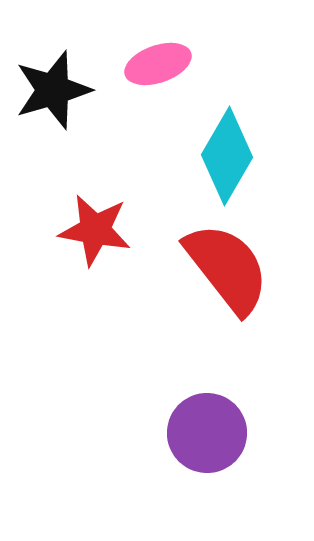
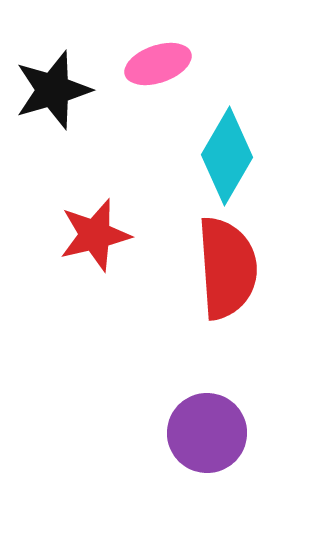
red star: moved 5 px down; rotated 24 degrees counterclockwise
red semicircle: rotated 34 degrees clockwise
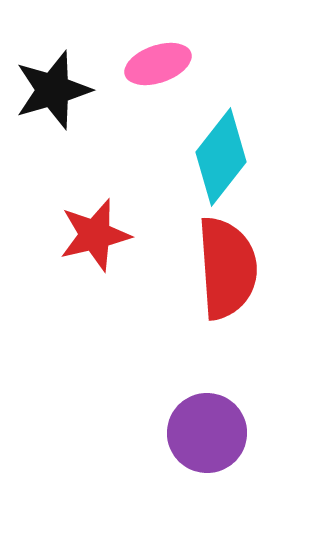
cyan diamond: moved 6 px left, 1 px down; rotated 8 degrees clockwise
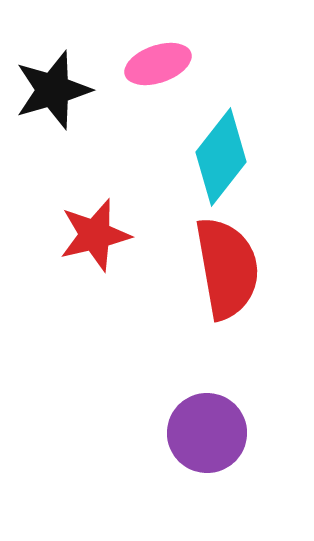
red semicircle: rotated 6 degrees counterclockwise
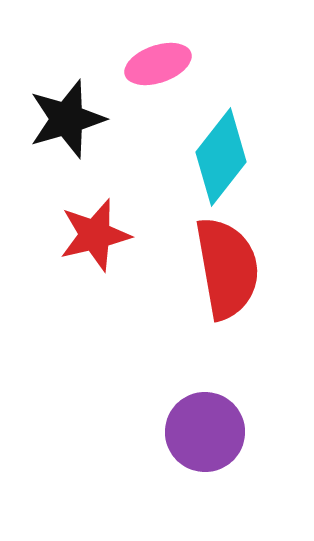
black star: moved 14 px right, 29 px down
purple circle: moved 2 px left, 1 px up
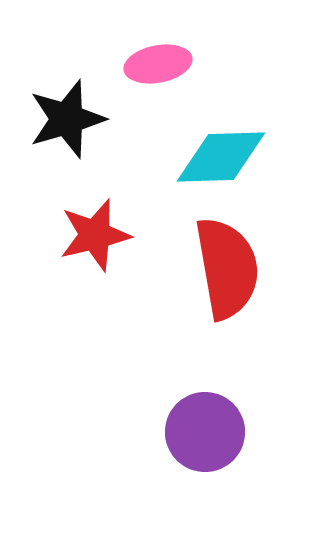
pink ellipse: rotated 8 degrees clockwise
cyan diamond: rotated 50 degrees clockwise
